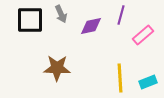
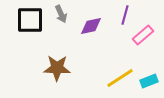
purple line: moved 4 px right
yellow line: rotated 60 degrees clockwise
cyan rectangle: moved 1 px right, 1 px up
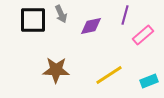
black square: moved 3 px right
brown star: moved 1 px left, 2 px down
yellow line: moved 11 px left, 3 px up
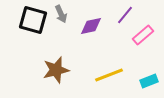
purple line: rotated 24 degrees clockwise
black square: rotated 16 degrees clockwise
brown star: rotated 16 degrees counterclockwise
yellow line: rotated 12 degrees clockwise
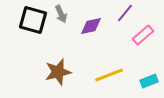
purple line: moved 2 px up
brown star: moved 2 px right, 2 px down
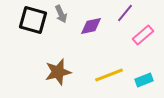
cyan rectangle: moved 5 px left, 1 px up
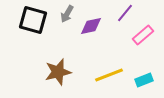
gray arrow: moved 6 px right; rotated 54 degrees clockwise
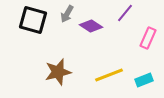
purple diamond: rotated 45 degrees clockwise
pink rectangle: moved 5 px right, 3 px down; rotated 25 degrees counterclockwise
